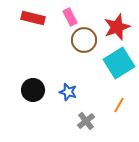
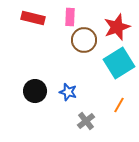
pink rectangle: rotated 30 degrees clockwise
black circle: moved 2 px right, 1 px down
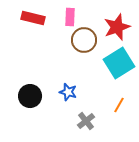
black circle: moved 5 px left, 5 px down
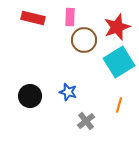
cyan square: moved 1 px up
orange line: rotated 14 degrees counterclockwise
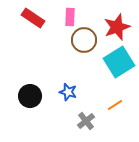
red rectangle: rotated 20 degrees clockwise
orange line: moved 4 px left; rotated 42 degrees clockwise
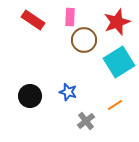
red rectangle: moved 2 px down
red star: moved 5 px up
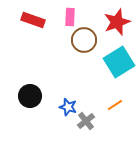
red rectangle: rotated 15 degrees counterclockwise
blue star: moved 15 px down
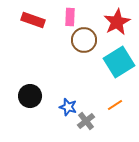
red star: rotated 8 degrees counterclockwise
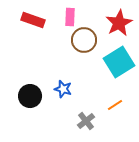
red star: moved 2 px right, 1 px down
blue star: moved 5 px left, 18 px up
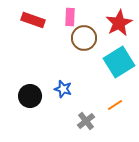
brown circle: moved 2 px up
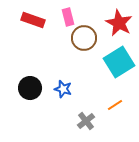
pink rectangle: moved 2 px left; rotated 18 degrees counterclockwise
red star: rotated 16 degrees counterclockwise
black circle: moved 8 px up
